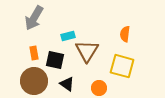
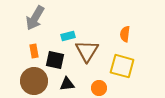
gray arrow: moved 1 px right
orange rectangle: moved 2 px up
black triangle: rotated 42 degrees counterclockwise
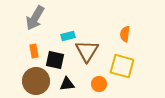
brown circle: moved 2 px right
orange circle: moved 4 px up
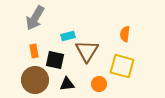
brown circle: moved 1 px left, 1 px up
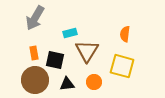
cyan rectangle: moved 2 px right, 3 px up
orange rectangle: moved 2 px down
orange circle: moved 5 px left, 2 px up
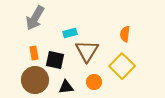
yellow square: rotated 30 degrees clockwise
black triangle: moved 1 px left, 3 px down
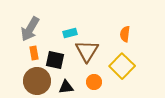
gray arrow: moved 5 px left, 11 px down
brown circle: moved 2 px right, 1 px down
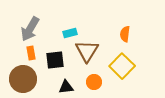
orange rectangle: moved 3 px left
black square: rotated 18 degrees counterclockwise
brown circle: moved 14 px left, 2 px up
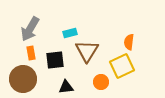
orange semicircle: moved 4 px right, 8 px down
yellow square: rotated 20 degrees clockwise
orange circle: moved 7 px right
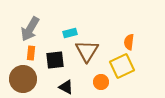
orange rectangle: rotated 16 degrees clockwise
black triangle: rotated 35 degrees clockwise
